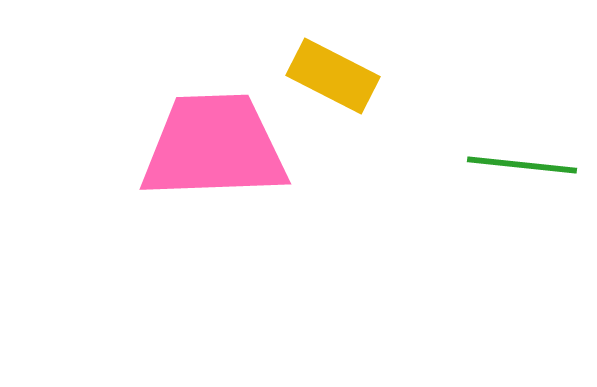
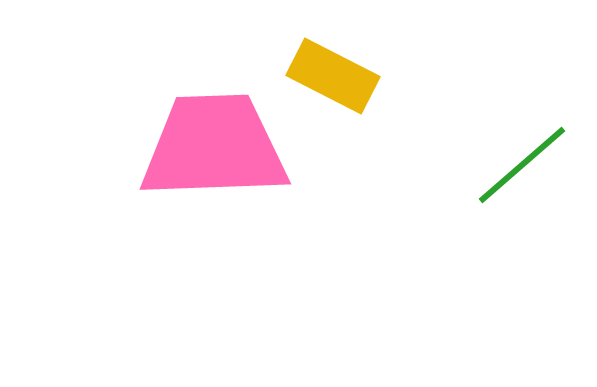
green line: rotated 47 degrees counterclockwise
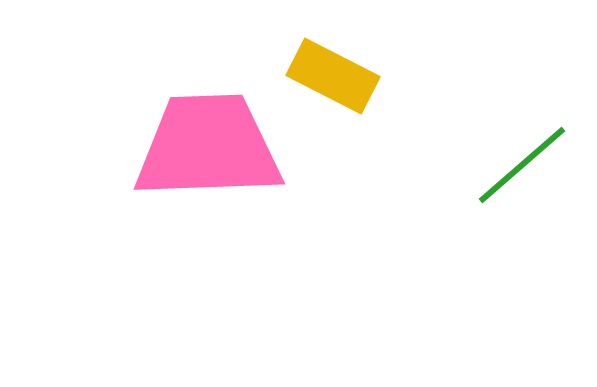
pink trapezoid: moved 6 px left
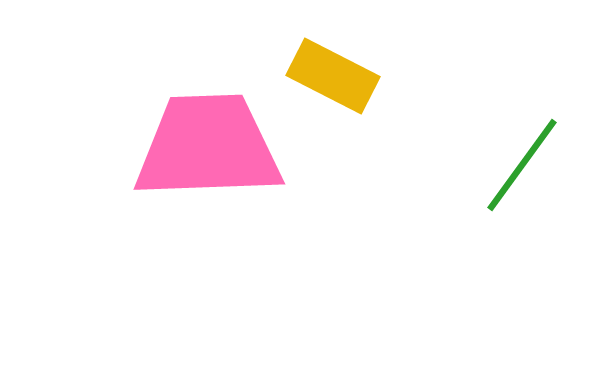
green line: rotated 13 degrees counterclockwise
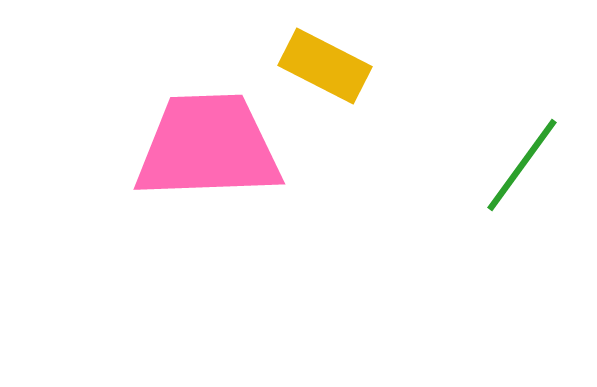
yellow rectangle: moved 8 px left, 10 px up
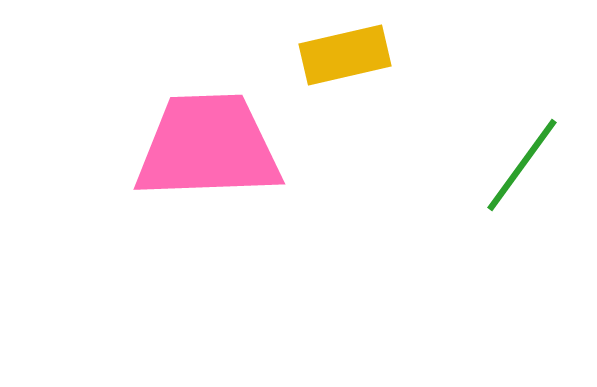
yellow rectangle: moved 20 px right, 11 px up; rotated 40 degrees counterclockwise
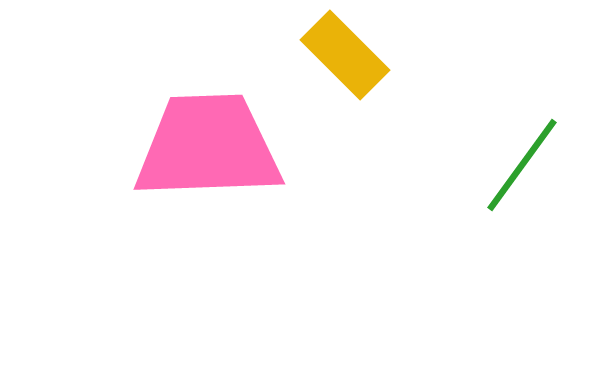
yellow rectangle: rotated 58 degrees clockwise
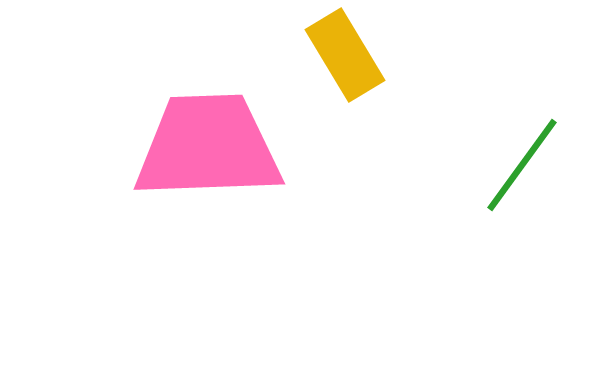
yellow rectangle: rotated 14 degrees clockwise
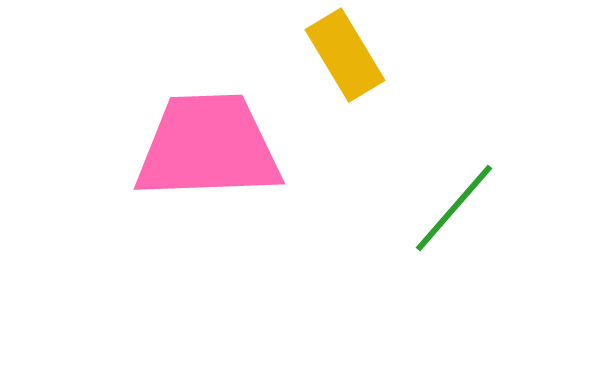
green line: moved 68 px left, 43 px down; rotated 5 degrees clockwise
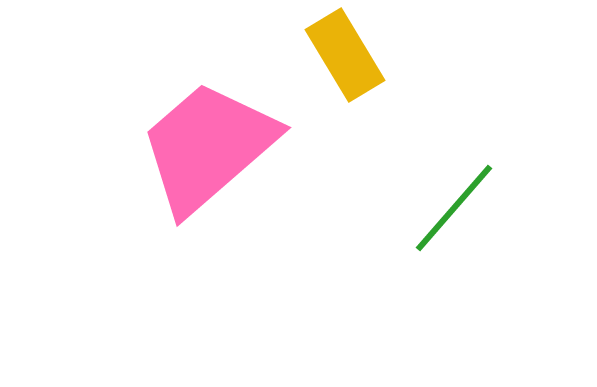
pink trapezoid: rotated 39 degrees counterclockwise
